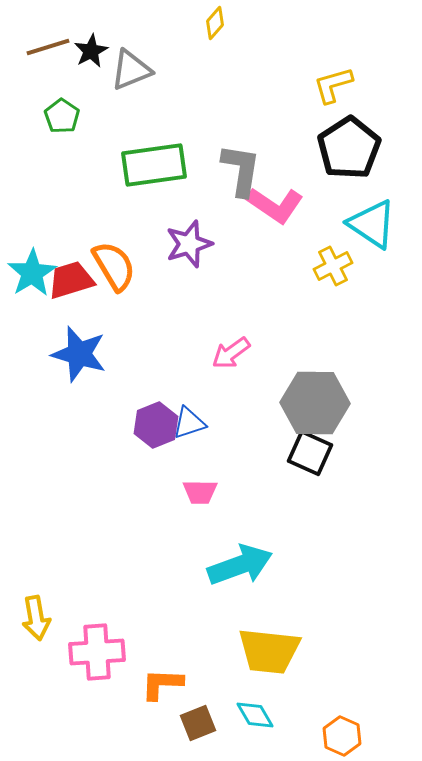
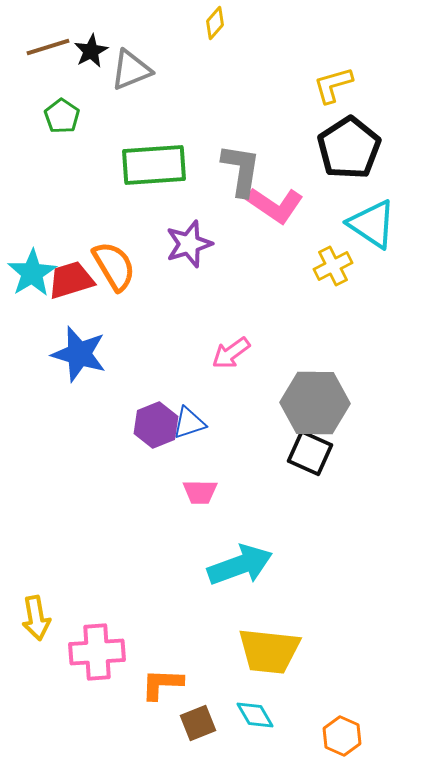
green rectangle: rotated 4 degrees clockwise
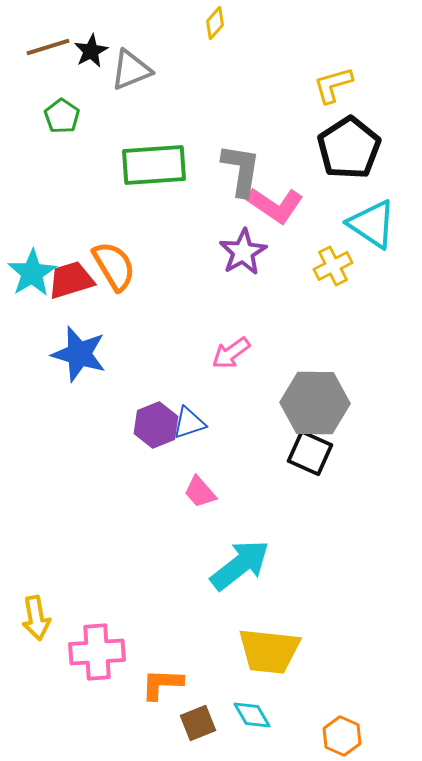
purple star: moved 54 px right, 8 px down; rotated 12 degrees counterclockwise
pink trapezoid: rotated 48 degrees clockwise
cyan arrow: rotated 18 degrees counterclockwise
cyan diamond: moved 3 px left
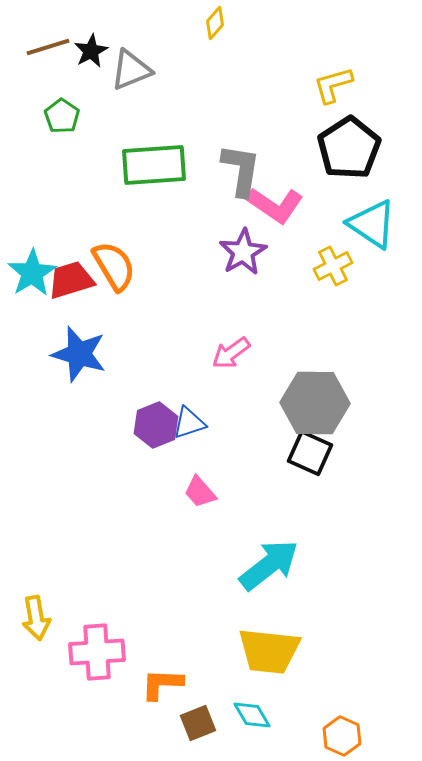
cyan arrow: moved 29 px right
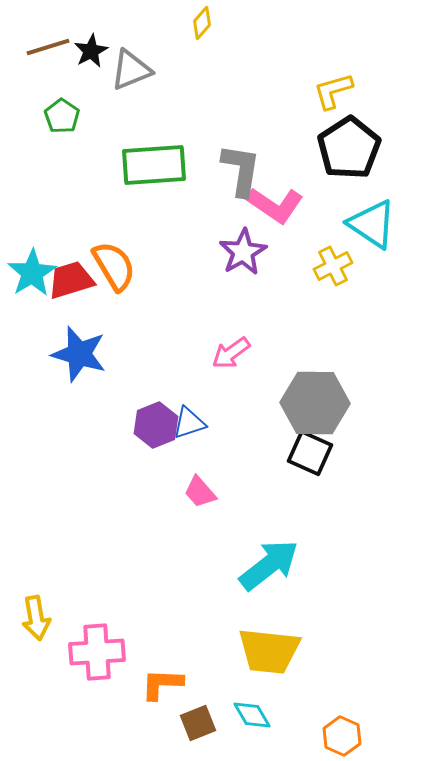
yellow diamond: moved 13 px left
yellow L-shape: moved 6 px down
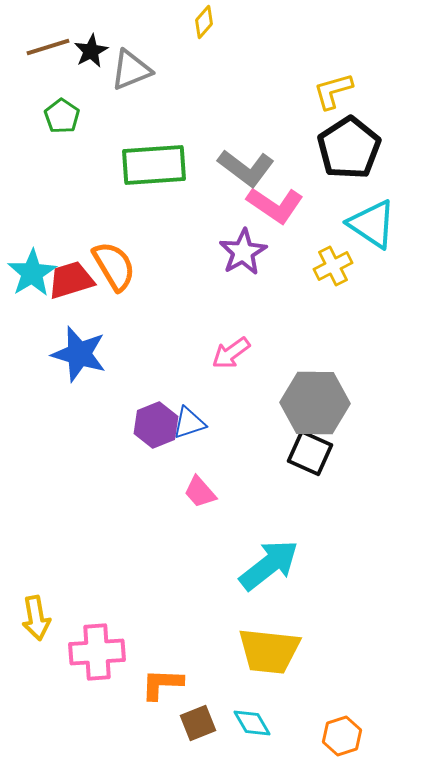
yellow diamond: moved 2 px right, 1 px up
gray L-shape: moved 5 px right, 2 px up; rotated 118 degrees clockwise
cyan diamond: moved 8 px down
orange hexagon: rotated 18 degrees clockwise
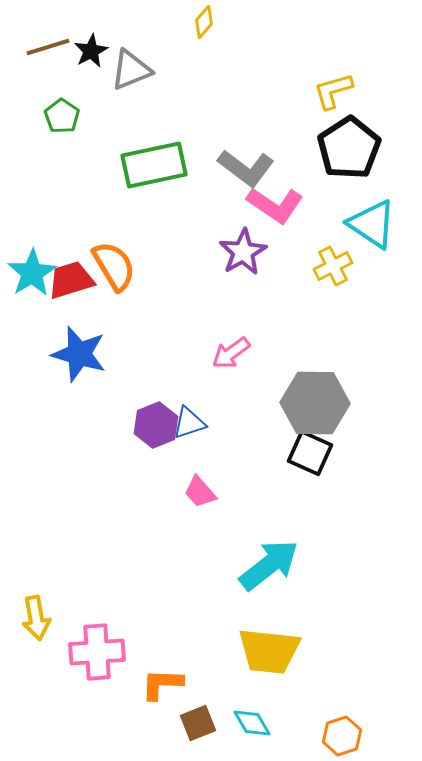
green rectangle: rotated 8 degrees counterclockwise
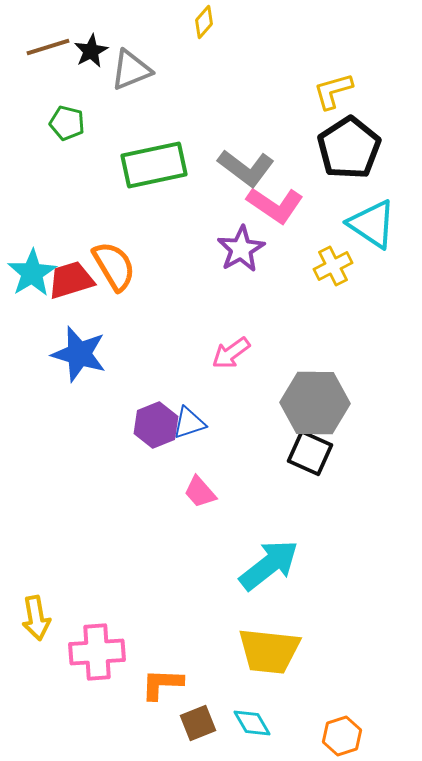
green pentagon: moved 5 px right, 7 px down; rotated 20 degrees counterclockwise
purple star: moved 2 px left, 3 px up
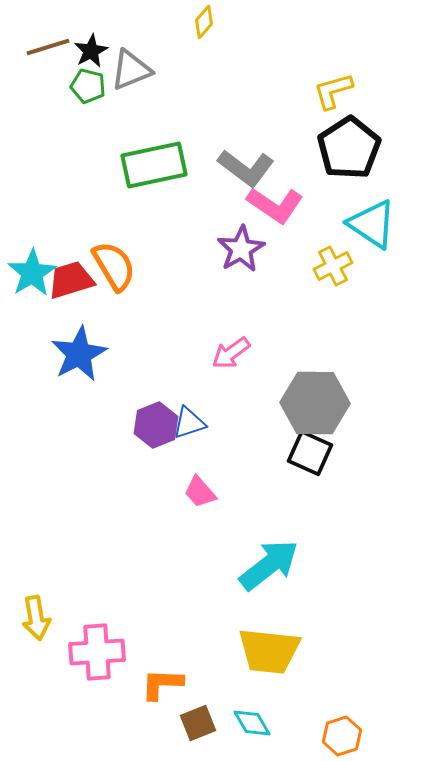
green pentagon: moved 21 px right, 37 px up
blue star: rotated 28 degrees clockwise
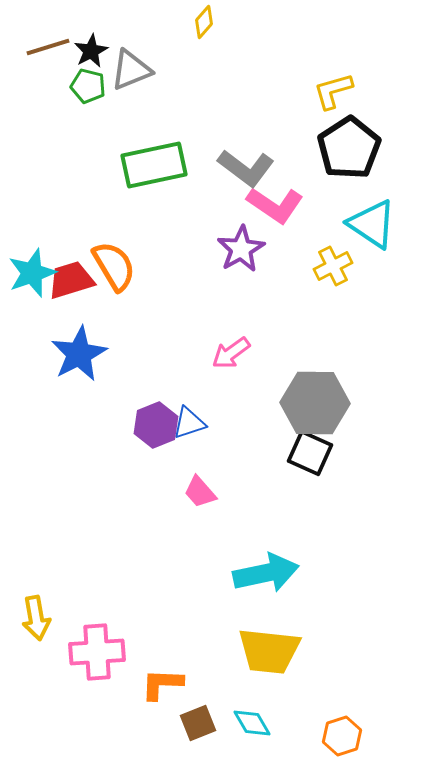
cyan star: rotated 12 degrees clockwise
cyan arrow: moved 3 px left, 8 px down; rotated 26 degrees clockwise
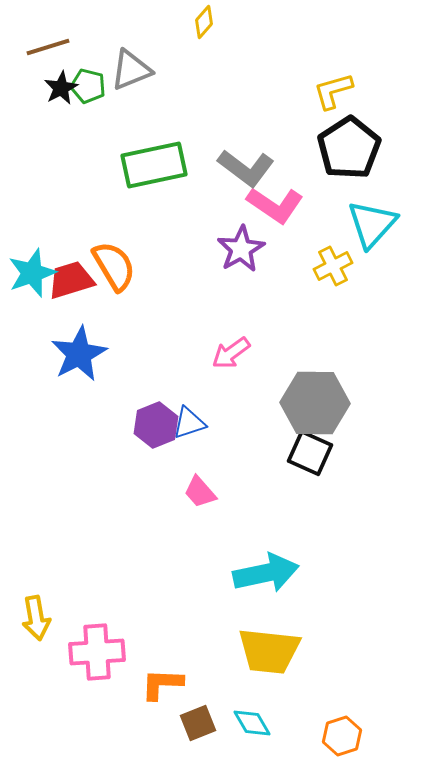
black star: moved 30 px left, 37 px down
cyan triangle: rotated 38 degrees clockwise
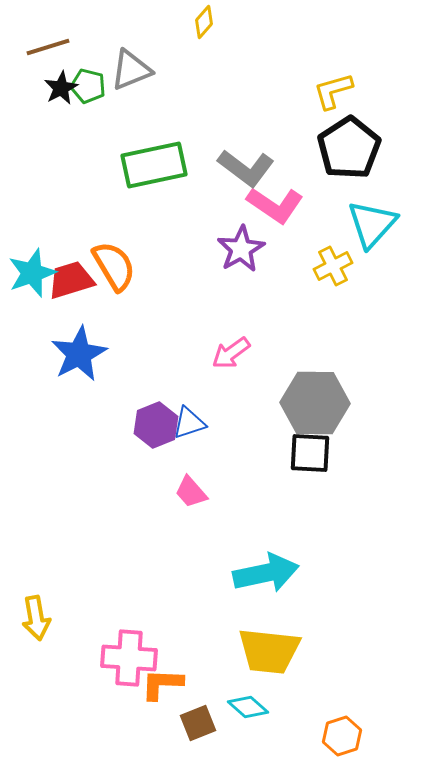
black square: rotated 21 degrees counterclockwise
pink trapezoid: moved 9 px left
pink cross: moved 32 px right, 6 px down; rotated 8 degrees clockwise
cyan diamond: moved 4 px left, 16 px up; rotated 18 degrees counterclockwise
